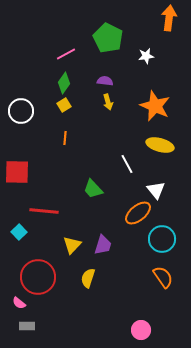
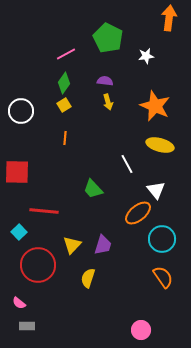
red circle: moved 12 px up
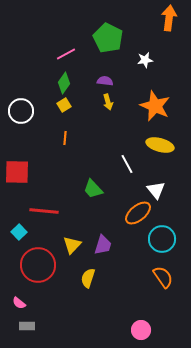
white star: moved 1 px left, 4 px down
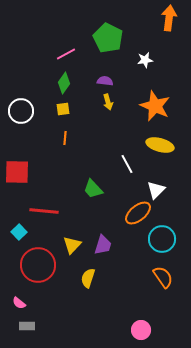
yellow square: moved 1 px left, 4 px down; rotated 24 degrees clockwise
white triangle: rotated 24 degrees clockwise
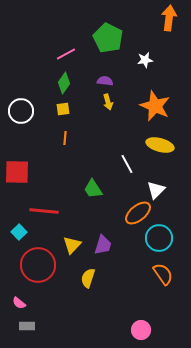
green trapezoid: rotated 10 degrees clockwise
cyan circle: moved 3 px left, 1 px up
orange semicircle: moved 3 px up
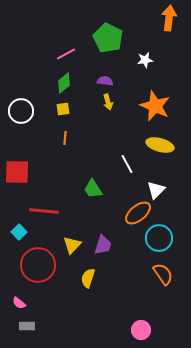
green diamond: rotated 15 degrees clockwise
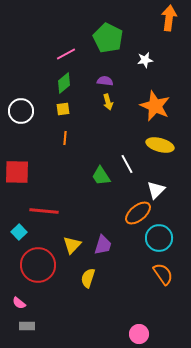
green trapezoid: moved 8 px right, 13 px up
pink circle: moved 2 px left, 4 px down
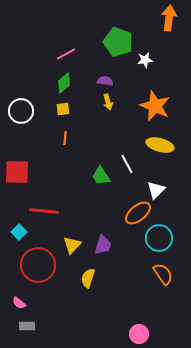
green pentagon: moved 10 px right, 4 px down; rotated 8 degrees counterclockwise
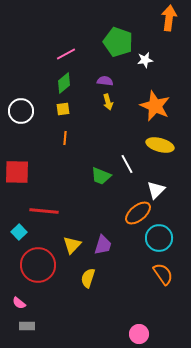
green trapezoid: rotated 35 degrees counterclockwise
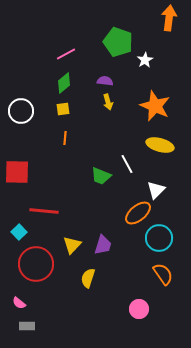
white star: rotated 21 degrees counterclockwise
red circle: moved 2 px left, 1 px up
pink circle: moved 25 px up
